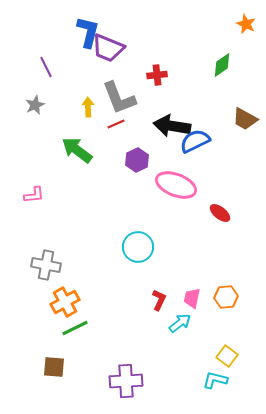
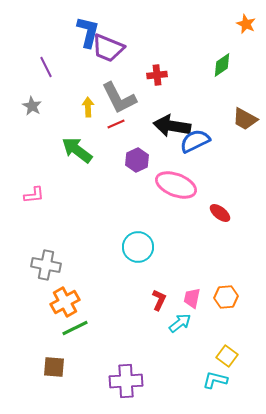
gray L-shape: rotated 6 degrees counterclockwise
gray star: moved 3 px left, 1 px down; rotated 18 degrees counterclockwise
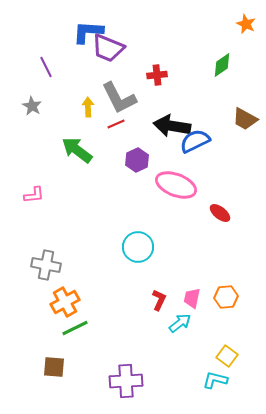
blue L-shape: rotated 100 degrees counterclockwise
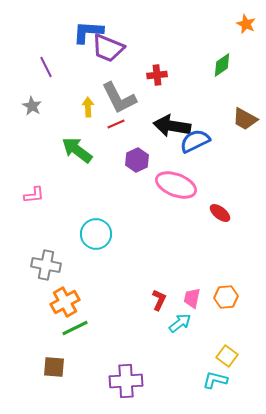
cyan circle: moved 42 px left, 13 px up
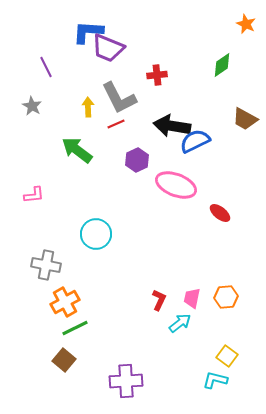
brown square: moved 10 px right, 7 px up; rotated 35 degrees clockwise
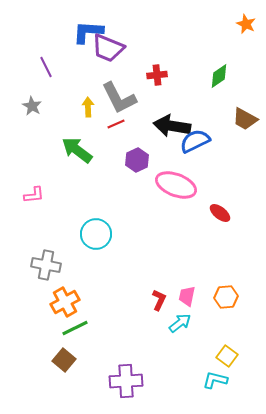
green diamond: moved 3 px left, 11 px down
pink trapezoid: moved 5 px left, 2 px up
